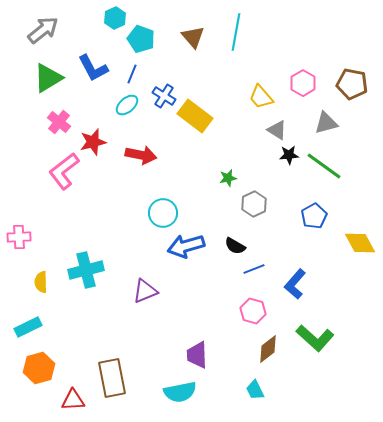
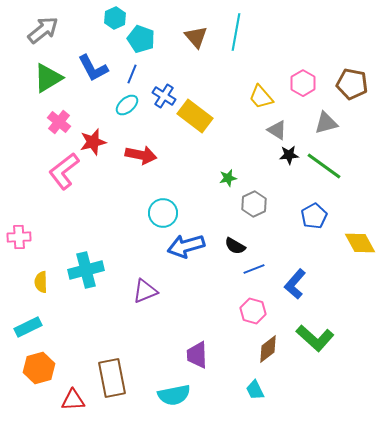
brown triangle at (193, 37): moved 3 px right
cyan semicircle at (180, 392): moved 6 px left, 3 px down
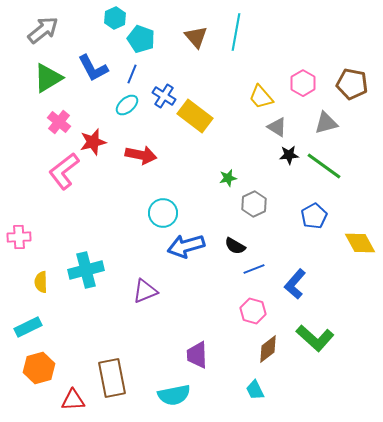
gray triangle at (277, 130): moved 3 px up
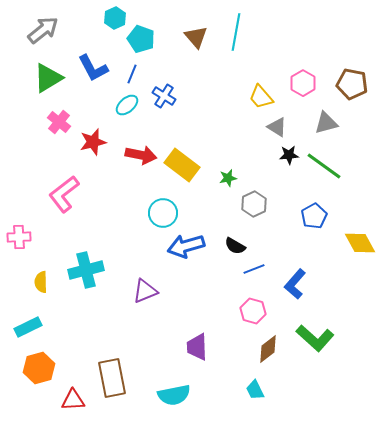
yellow rectangle at (195, 116): moved 13 px left, 49 px down
pink L-shape at (64, 171): moved 23 px down
purple trapezoid at (197, 355): moved 8 px up
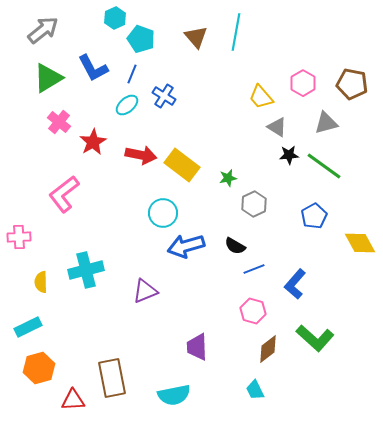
red star at (93, 142): rotated 16 degrees counterclockwise
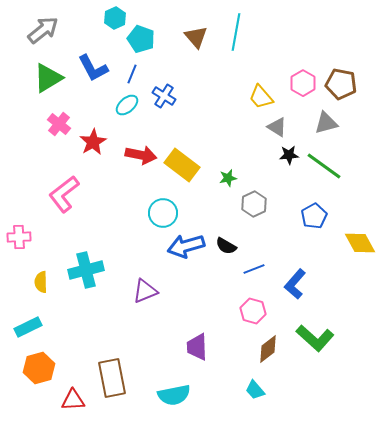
brown pentagon at (352, 84): moved 11 px left
pink cross at (59, 122): moved 2 px down
black semicircle at (235, 246): moved 9 px left
cyan trapezoid at (255, 390): rotated 15 degrees counterclockwise
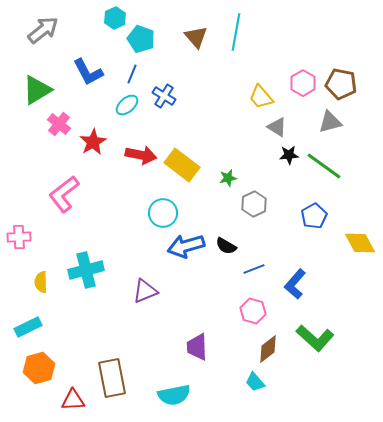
blue L-shape at (93, 68): moved 5 px left, 4 px down
green triangle at (48, 78): moved 11 px left, 12 px down
gray triangle at (326, 123): moved 4 px right, 1 px up
cyan trapezoid at (255, 390): moved 8 px up
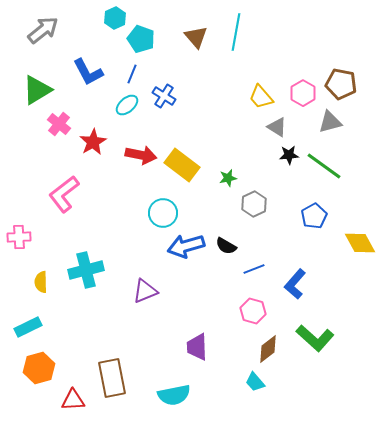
pink hexagon at (303, 83): moved 10 px down
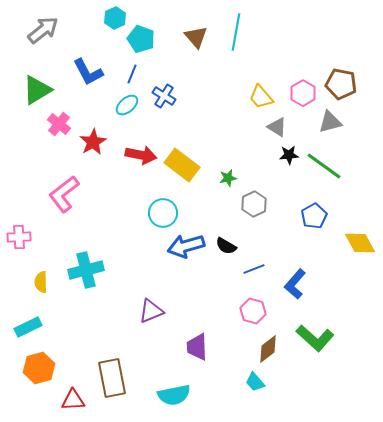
purple triangle at (145, 291): moved 6 px right, 20 px down
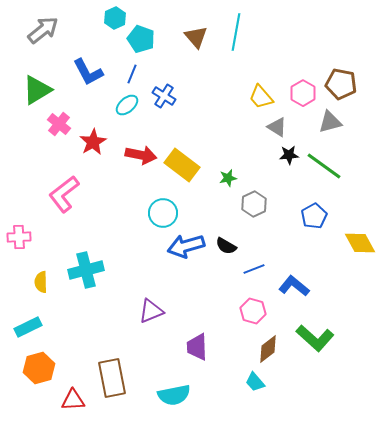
blue L-shape at (295, 284): moved 1 px left, 2 px down; rotated 88 degrees clockwise
